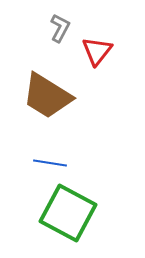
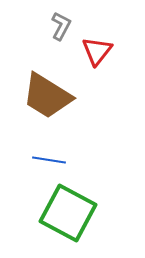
gray L-shape: moved 1 px right, 2 px up
blue line: moved 1 px left, 3 px up
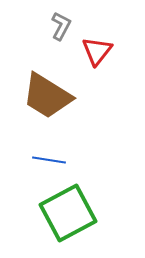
green square: rotated 34 degrees clockwise
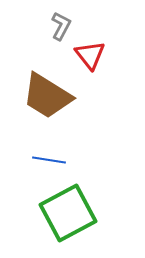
red triangle: moved 7 px left, 4 px down; rotated 16 degrees counterclockwise
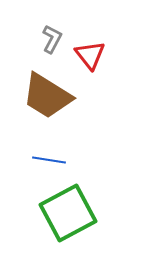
gray L-shape: moved 9 px left, 13 px down
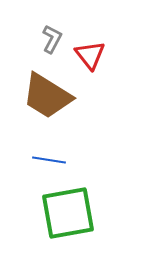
green square: rotated 18 degrees clockwise
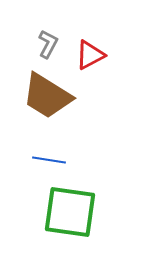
gray L-shape: moved 4 px left, 5 px down
red triangle: rotated 40 degrees clockwise
green square: moved 2 px right, 1 px up; rotated 18 degrees clockwise
